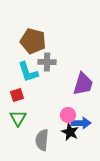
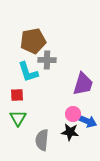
brown pentagon: rotated 25 degrees counterclockwise
gray cross: moved 2 px up
red square: rotated 16 degrees clockwise
pink circle: moved 5 px right, 1 px up
blue arrow: moved 6 px right, 2 px up; rotated 24 degrees clockwise
black star: rotated 18 degrees counterclockwise
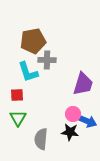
gray semicircle: moved 1 px left, 1 px up
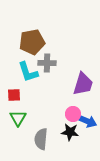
brown pentagon: moved 1 px left, 1 px down
gray cross: moved 3 px down
red square: moved 3 px left
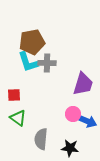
cyan L-shape: moved 10 px up
green triangle: rotated 24 degrees counterclockwise
black star: moved 16 px down
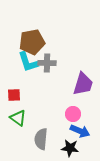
blue arrow: moved 7 px left, 10 px down
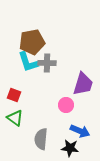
red square: rotated 24 degrees clockwise
pink circle: moved 7 px left, 9 px up
green triangle: moved 3 px left
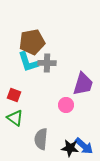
blue arrow: moved 4 px right, 15 px down; rotated 18 degrees clockwise
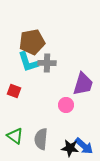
red square: moved 4 px up
green triangle: moved 18 px down
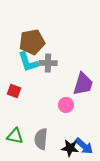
gray cross: moved 1 px right
green triangle: rotated 24 degrees counterclockwise
